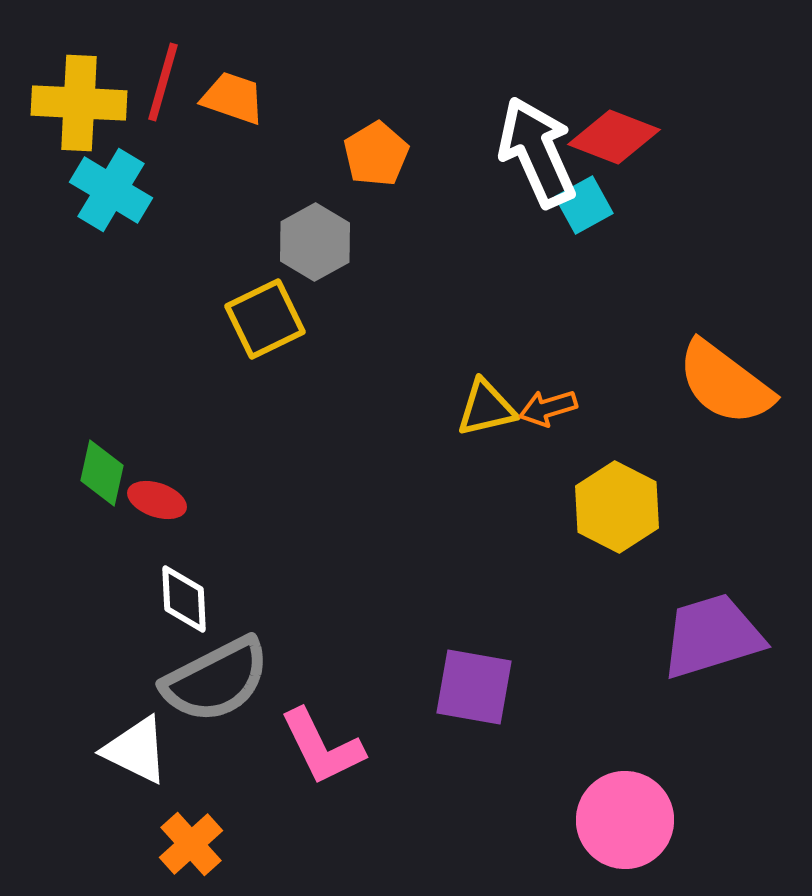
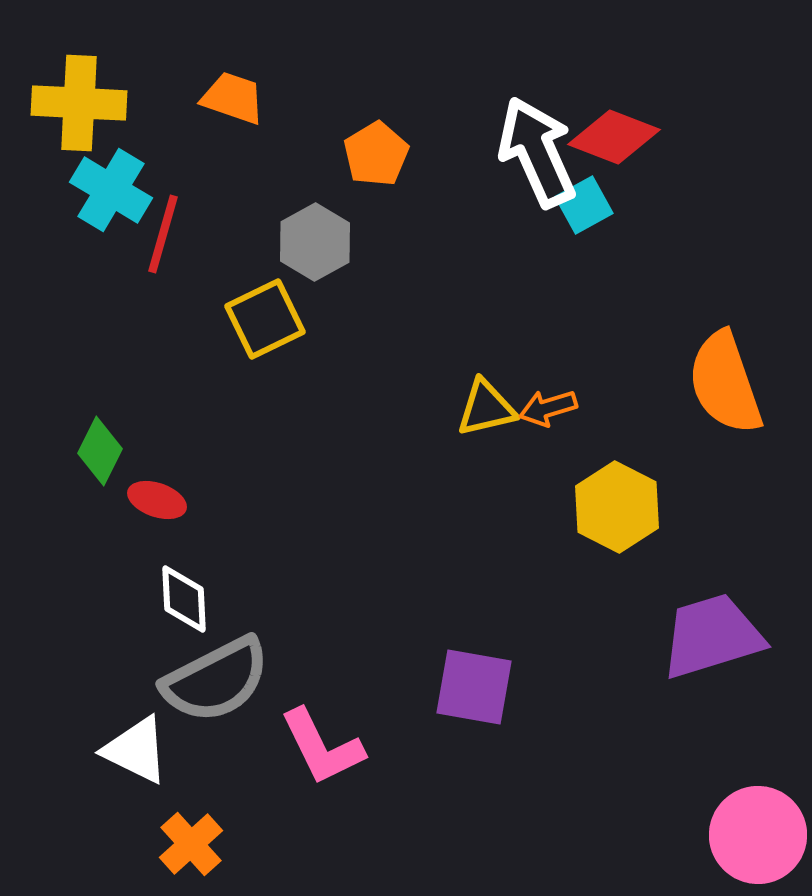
red line: moved 152 px down
orange semicircle: rotated 34 degrees clockwise
green diamond: moved 2 px left, 22 px up; rotated 14 degrees clockwise
pink circle: moved 133 px right, 15 px down
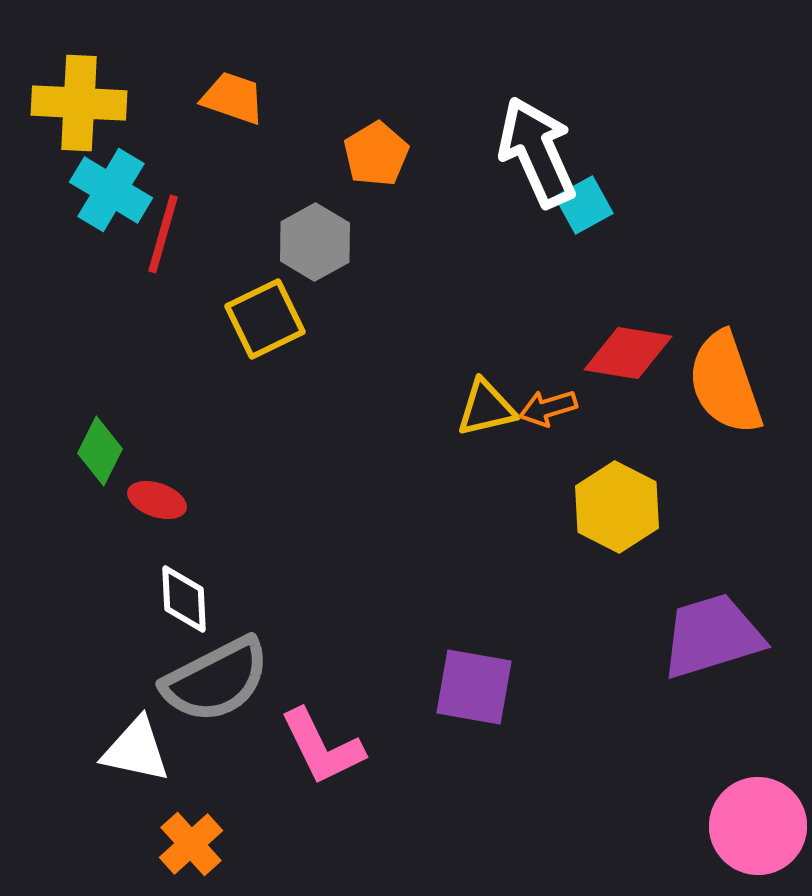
red diamond: moved 14 px right, 216 px down; rotated 12 degrees counterclockwise
white triangle: rotated 14 degrees counterclockwise
pink circle: moved 9 px up
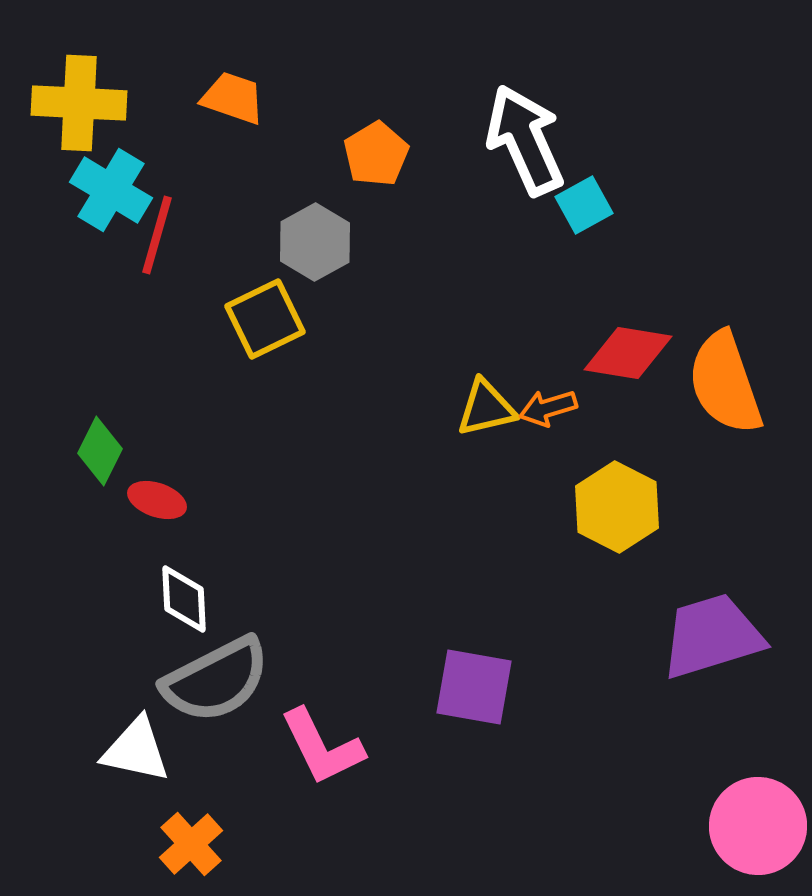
white arrow: moved 12 px left, 12 px up
red line: moved 6 px left, 1 px down
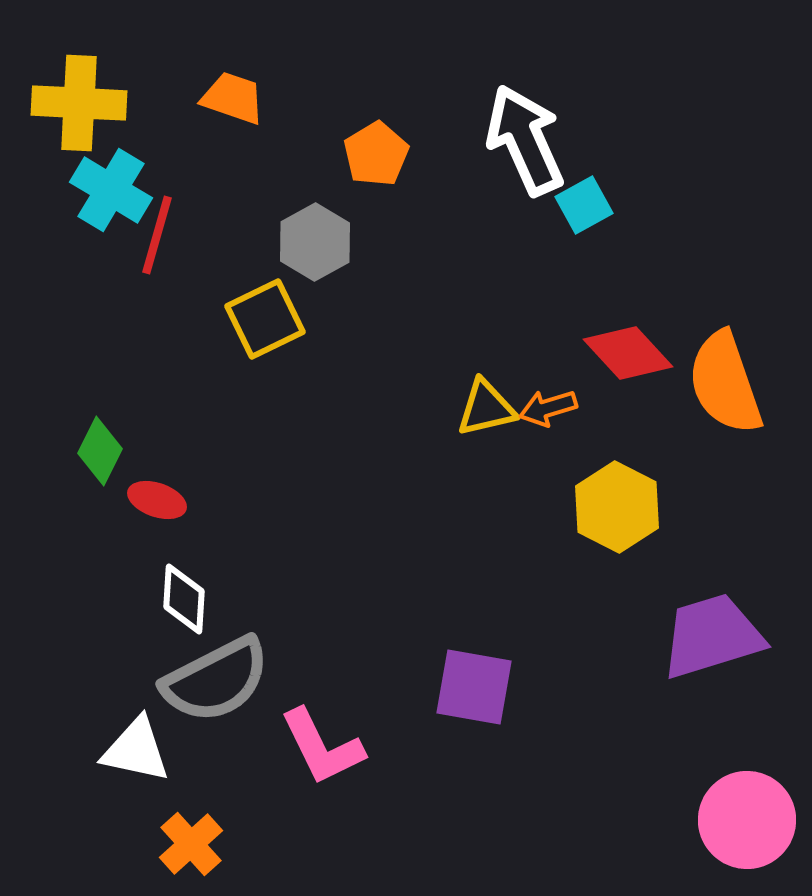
red diamond: rotated 38 degrees clockwise
white diamond: rotated 6 degrees clockwise
pink circle: moved 11 px left, 6 px up
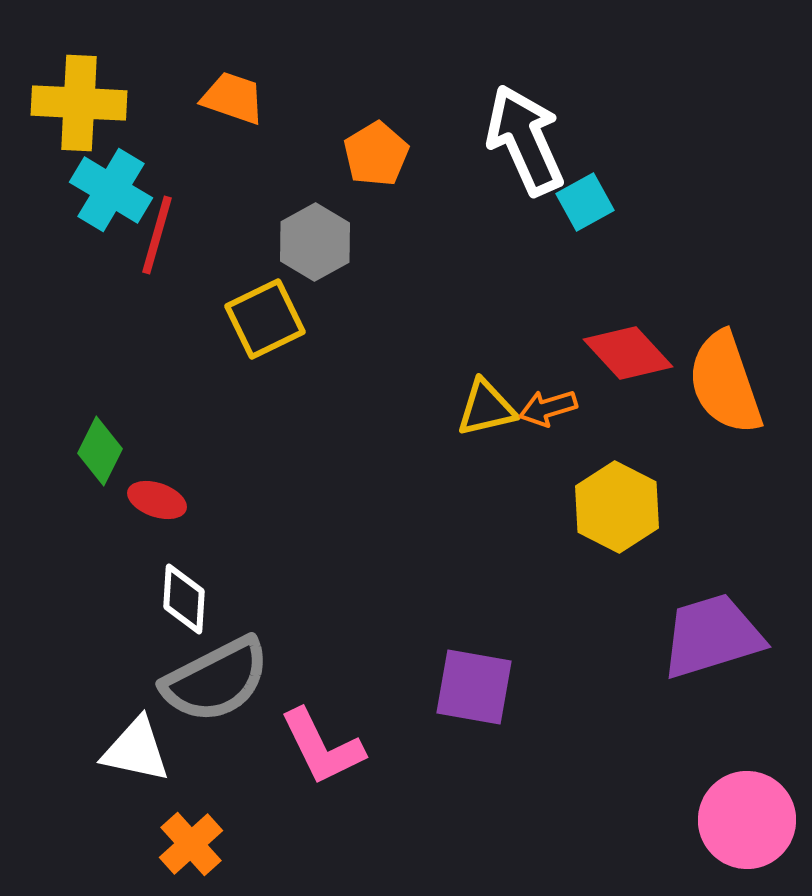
cyan square: moved 1 px right, 3 px up
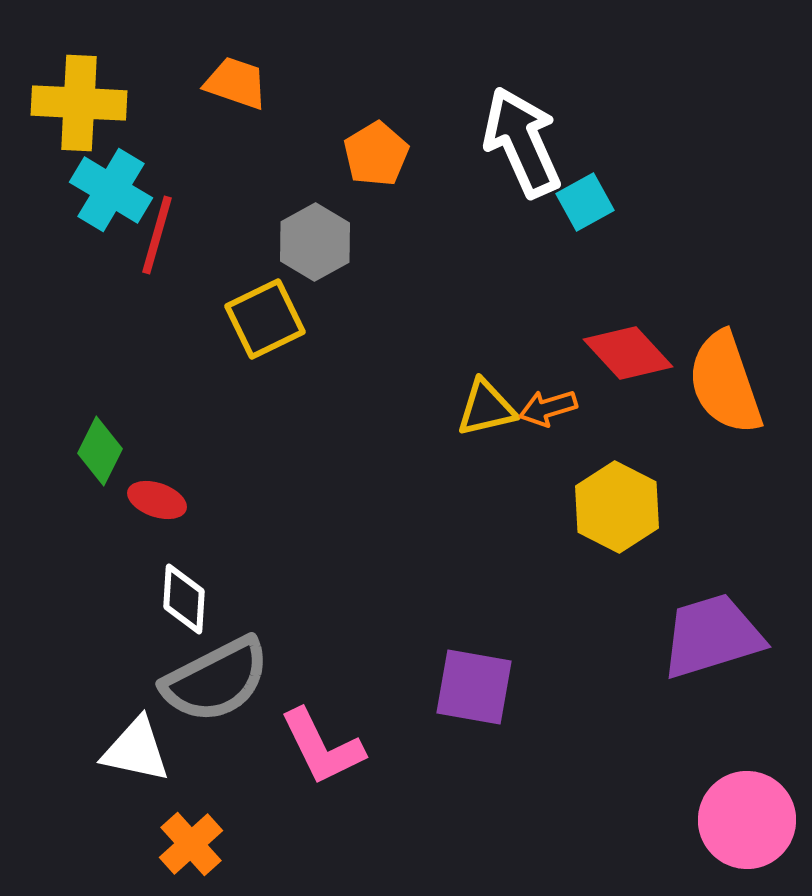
orange trapezoid: moved 3 px right, 15 px up
white arrow: moved 3 px left, 2 px down
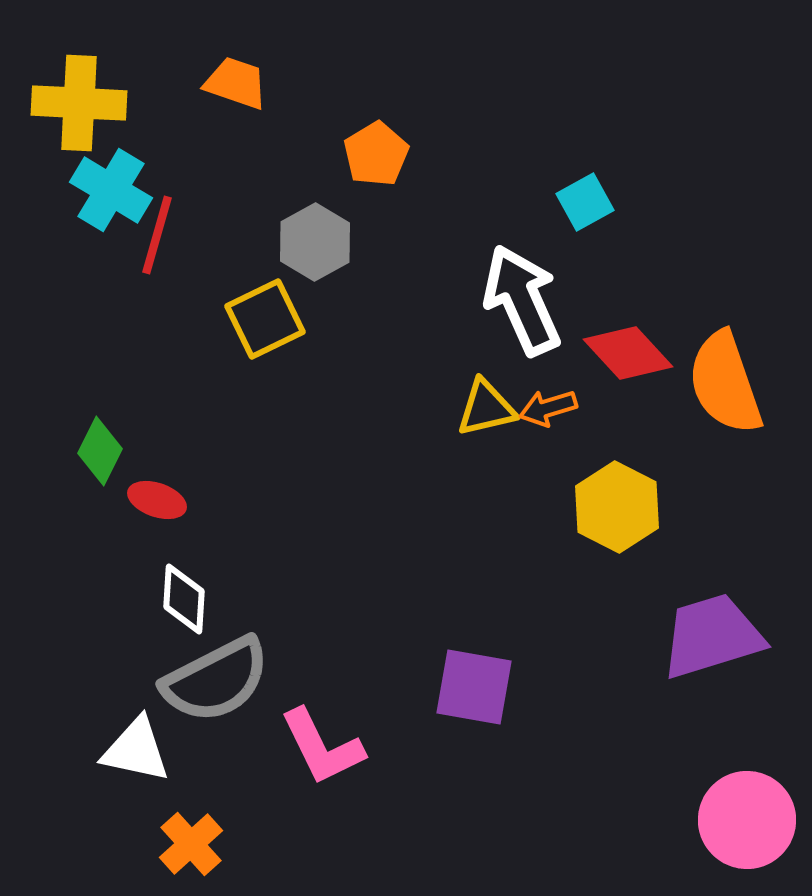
white arrow: moved 158 px down
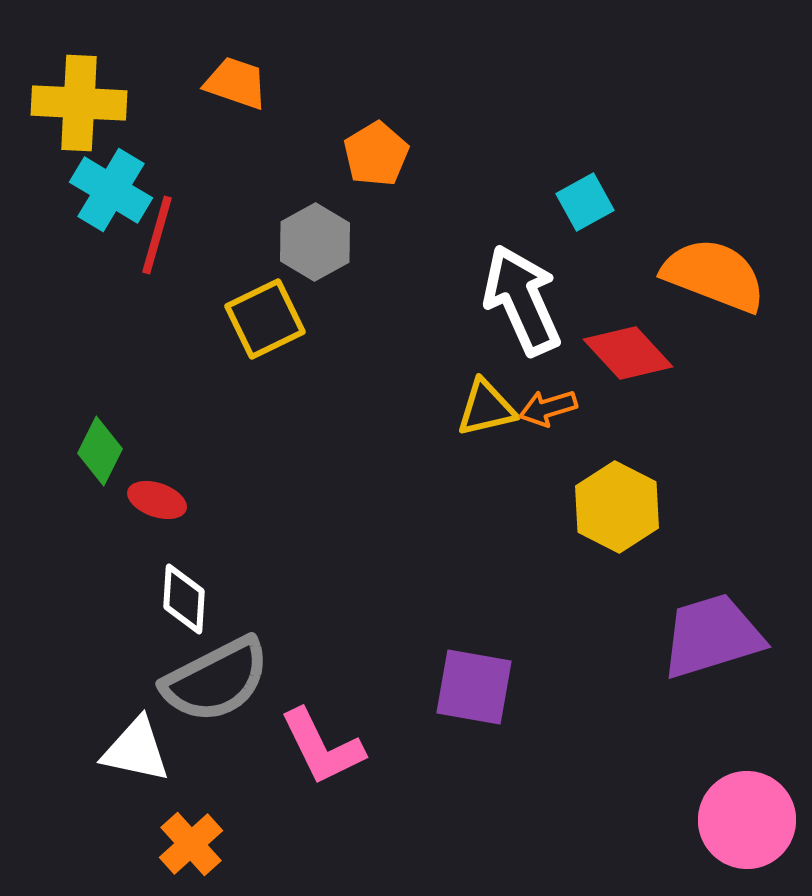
orange semicircle: moved 11 px left, 108 px up; rotated 130 degrees clockwise
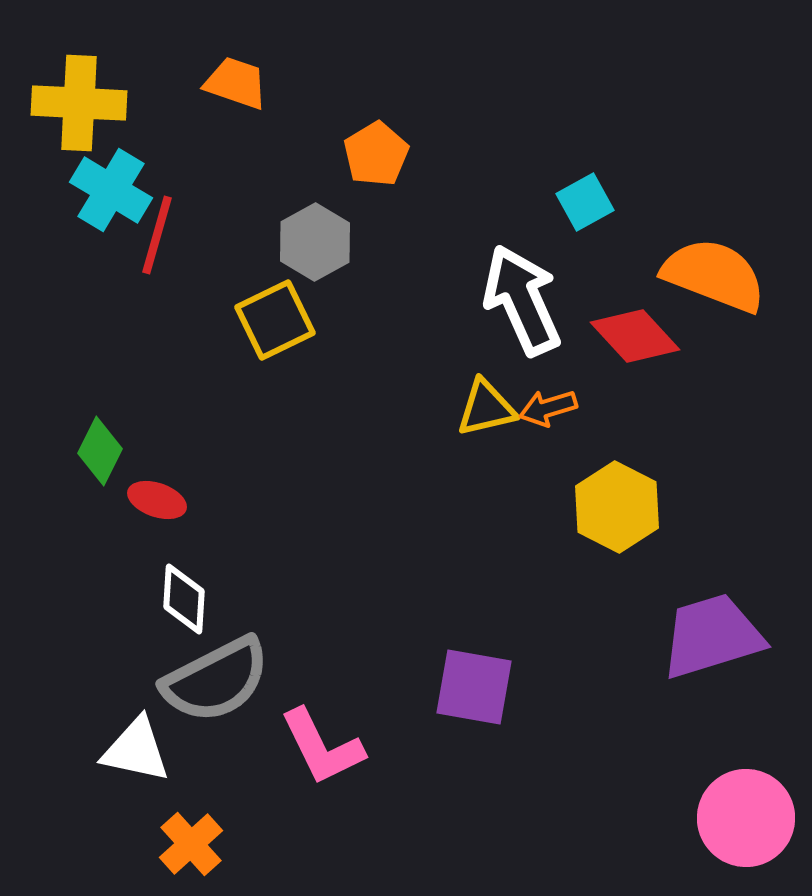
yellow square: moved 10 px right, 1 px down
red diamond: moved 7 px right, 17 px up
pink circle: moved 1 px left, 2 px up
